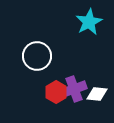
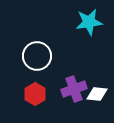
cyan star: rotated 20 degrees clockwise
red hexagon: moved 21 px left, 2 px down
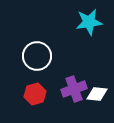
red hexagon: rotated 15 degrees clockwise
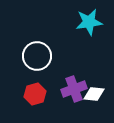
white diamond: moved 3 px left
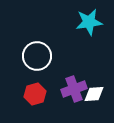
white diamond: rotated 10 degrees counterclockwise
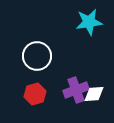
purple cross: moved 2 px right, 1 px down
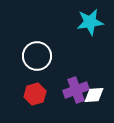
cyan star: moved 1 px right
white diamond: moved 1 px down
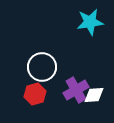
white circle: moved 5 px right, 11 px down
purple cross: rotated 10 degrees counterclockwise
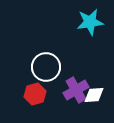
white circle: moved 4 px right
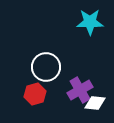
cyan star: rotated 8 degrees clockwise
purple cross: moved 4 px right
white diamond: moved 1 px right, 8 px down; rotated 10 degrees clockwise
